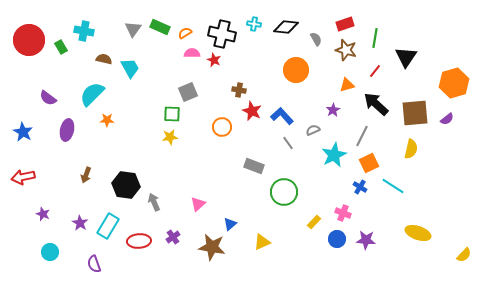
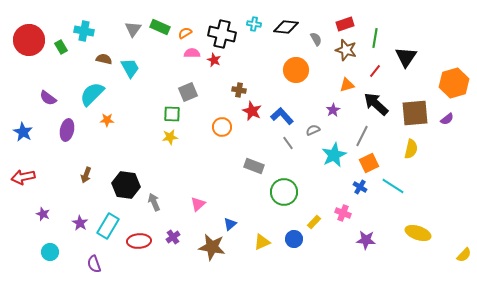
blue circle at (337, 239): moved 43 px left
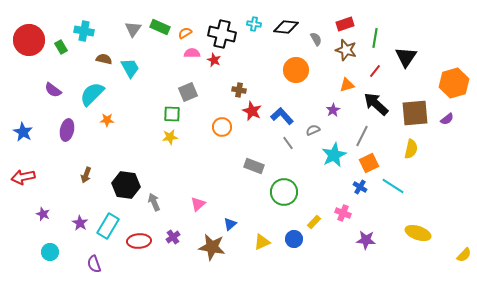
purple semicircle at (48, 98): moved 5 px right, 8 px up
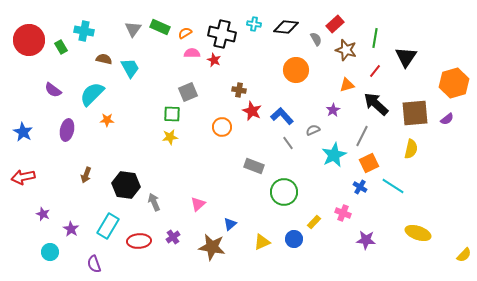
red rectangle at (345, 24): moved 10 px left; rotated 24 degrees counterclockwise
purple star at (80, 223): moved 9 px left, 6 px down
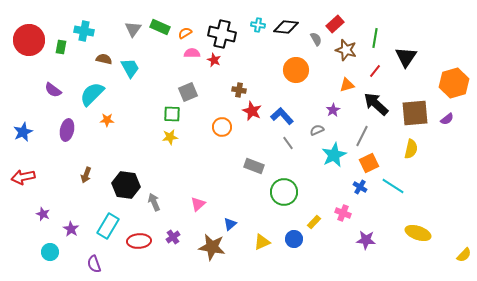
cyan cross at (254, 24): moved 4 px right, 1 px down
green rectangle at (61, 47): rotated 40 degrees clockwise
gray semicircle at (313, 130): moved 4 px right
blue star at (23, 132): rotated 18 degrees clockwise
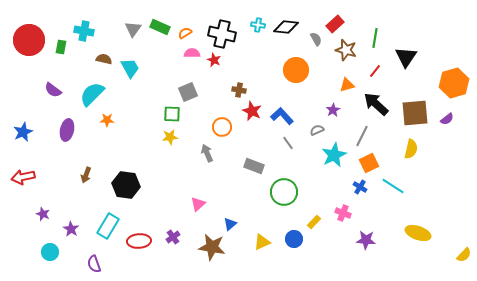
gray arrow at (154, 202): moved 53 px right, 49 px up
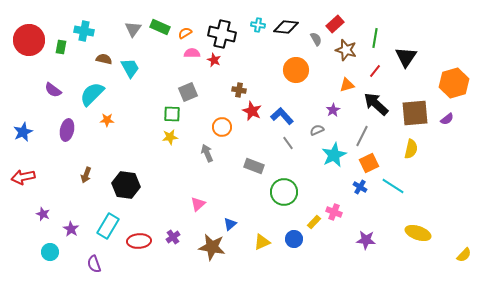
pink cross at (343, 213): moved 9 px left, 1 px up
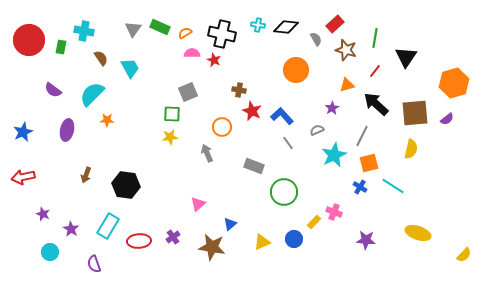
brown semicircle at (104, 59): moved 3 px left, 1 px up; rotated 42 degrees clockwise
purple star at (333, 110): moved 1 px left, 2 px up
orange square at (369, 163): rotated 12 degrees clockwise
